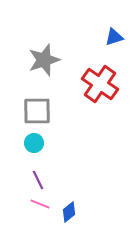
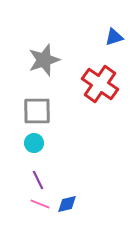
blue diamond: moved 2 px left, 8 px up; rotated 25 degrees clockwise
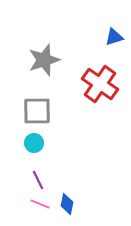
blue diamond: rotated 65 degrees counterclockwise
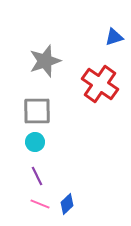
gray star: moved 1 px right, 1 px down
cyan circle: moved 1 px right, 1 px up
purple line: moved 1 px left, 4 px up
blue diamond: rotated 35 degrees clockwise
